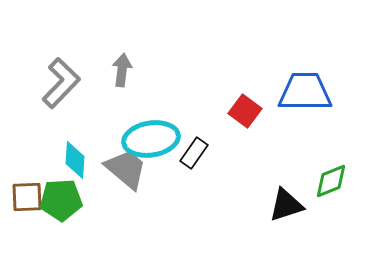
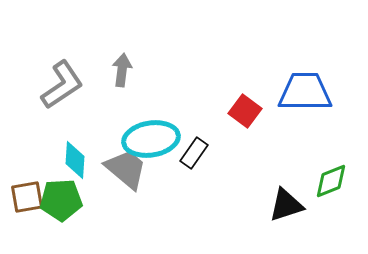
gray L-shape: moved 1 px right, 2 px down; rotated 12 degrees clockwise
brown square: rotated 8 degrees counterclockwise
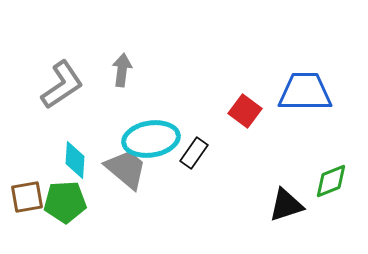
green pentagon: moved 4 px right, 2 px down
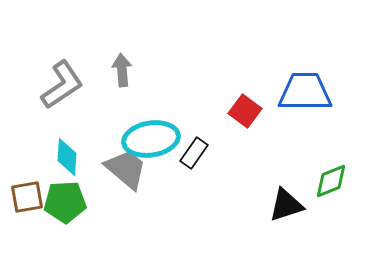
gray arrow: rotated 12 degrees counterclockwise
cyan diamond: moved 8 px left, 3 px up
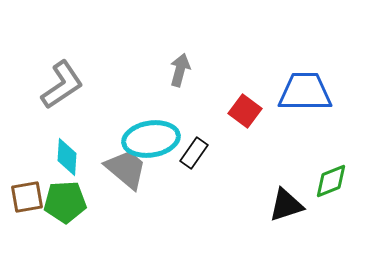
gray arrow: moved 58 px right; rotated 20 degrees clockwise
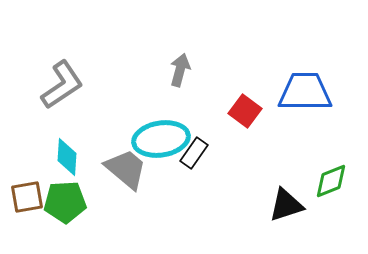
cyan ellipse: moved 10 px right
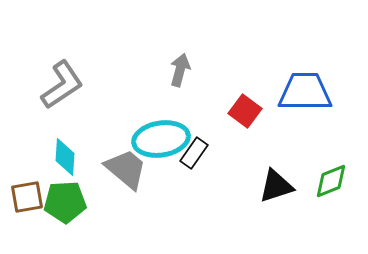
cyan diamond: moved 2 px left
black triangle: moved 10 px left, 19 px up
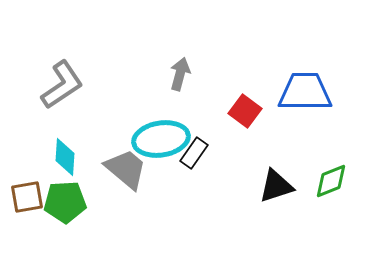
gray arrow: moved 4 px down
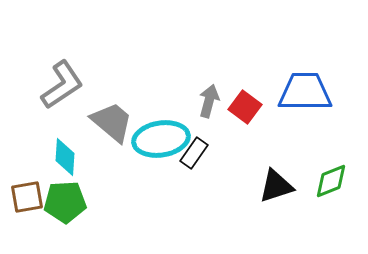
gray arrow: moved 29 px right, 27 px down
red square: moved 4 px up
gray trapezoid: moved 14 px left, 47 px up
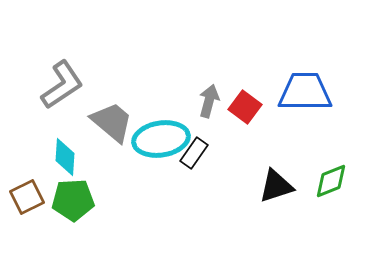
brown square: rotated 16 degrees counterclockwise
green pentagon: moved 8 px right, 2 px up
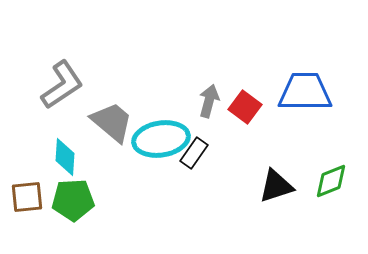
brown square: rotated 20 degrees clockwise
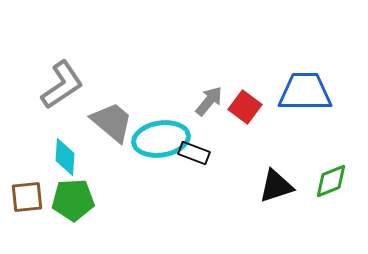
gray arrow: rotated 24 degrees clockwise
black rectangle: rotated 76 degrees clockwise
